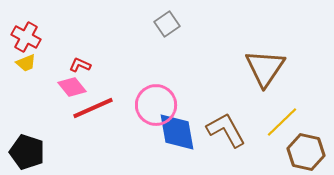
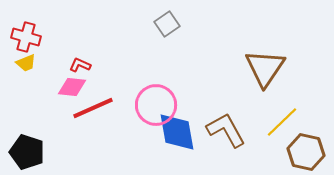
red cross: rotated 12 degrees counterclockwise
pink diamond: rotated 44 degrees counterclockwise
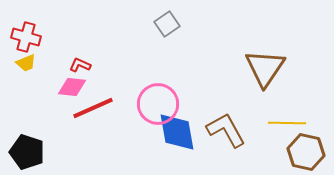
pink circle: moved 2 px right, 1 px up
yellow line: moved 5 px right, 1 px down; rotated 45 degrees clockwise
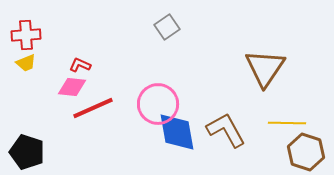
gray square: moved 3 px down
red cross: moved 2 px up; rotated 20 degrees counterclockwise
brown hexagon: rotated 6 degrees clockwise
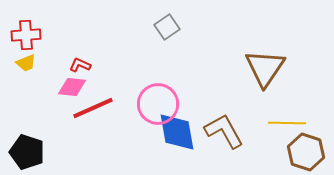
brown L-shape: moved 2 px left, 1 px down
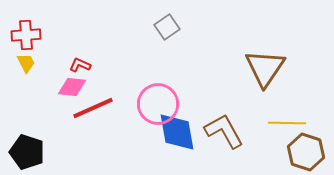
yellow trapezoid: rotated 95 degrees counterclockwise
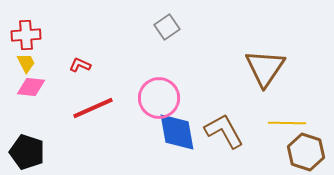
pink diamond: moved 41 px left
pink circle: moved 1 px right, 6 px up
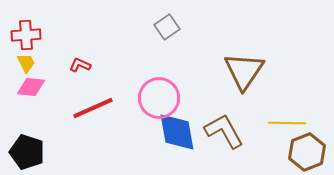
brown triangle: moved 21 px left, 3 px down
brown hexagon: moved 1 px right; rotated 21 degrees clockwise
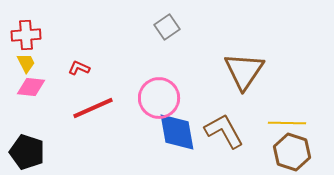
red L-shape: moved 1 px left, 3 px down
brown hexagon: moved 15 px left; rotated 21 degrees counterclockwise
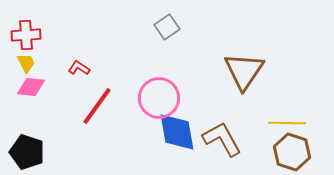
red L-shape: rotated 10 degrees clockwise
red line: moved 4 px right, 2 px up; rotated 30 degrees counterclockwise
brown L-shape: moved 2 px left, 8 px down
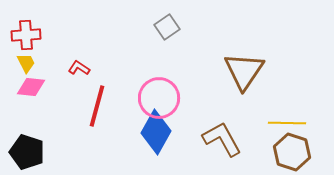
red line: rotated 21 degrees counterclockwise
blue diamond: moved 21 px left; rotated 39 degrees clockwise
